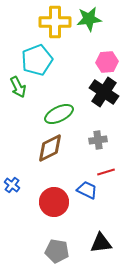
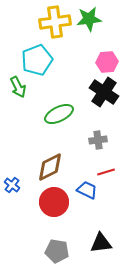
yellow cross: rotated 8 degrees counterclockwise
brown diamond: moved 19 px down
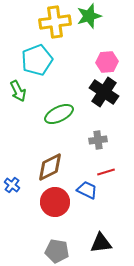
green star: moved 3 px up; rotated 10 degrees counterclockwise
green arrow: moved 4 px down
red circle: moved 1 px right
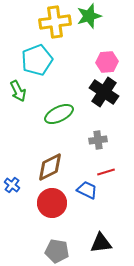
red circle: moved 3 px left, 1 px down
